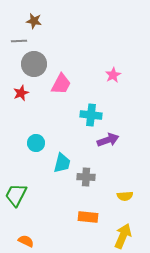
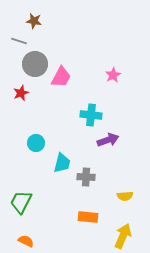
gray line: rotated 21 degrees clockwise
gray circle: moved 1 px right
pink trapezoid: moved 7 px up
green trapezoid: moved 5 px right, 7 px down
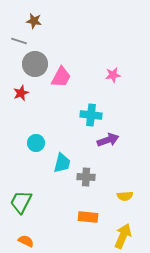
pink star: rotated 21 degrees clockwise
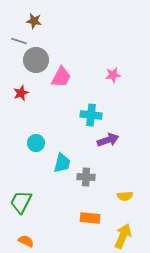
gray circle: moved 1 px right, 4 px up
orange rectangle: moved 2 px right, 1 px down
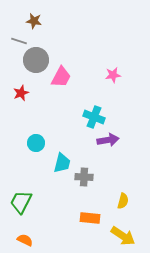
cyan cross: moved 3 px right, 2 px down; rotated 15 degrees clockwise
purple arrow: rotated 10 degrees clockwise
gray cross: moved 2 px left
yellow semicircle: moved 2 px left, 5 px down; rotated 70 degrees counterclockwise
yellow arrow: rotated 100 degrees clockwise
orange semicircle: moved 1 px left, 1 px up
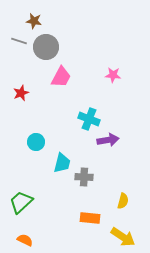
gray circle: moved 10 px right, 13 px up
pink star: rotated 14 degrees clockwise
cyan cross: moved 5 px left, 2 px down
cyan circle: moved 1 px up
green trapezoid: rotated 20 degrees clockwise
yellow arrow: moved 1 px down
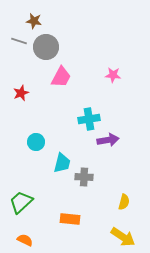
cyan cross: rotated 30 degrees counterclockwise
yellow semicircle: moved 1 px right, 1 px down
orange rectangle: moved 20 px left, 1 px down
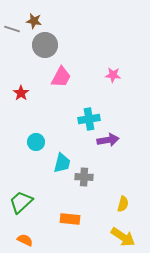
gray line: moved 7 px left, 12 px up
gray circle: moved 1 px left, 2 px up
red star: rotated 14 degrees counterclockwise
yellow semicircle: moved 1 px left, 2 px down
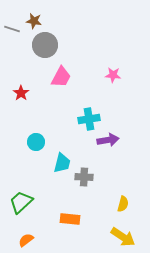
orange semicircle: moved 1 px right; rotated 63 degrees counterclockwise
